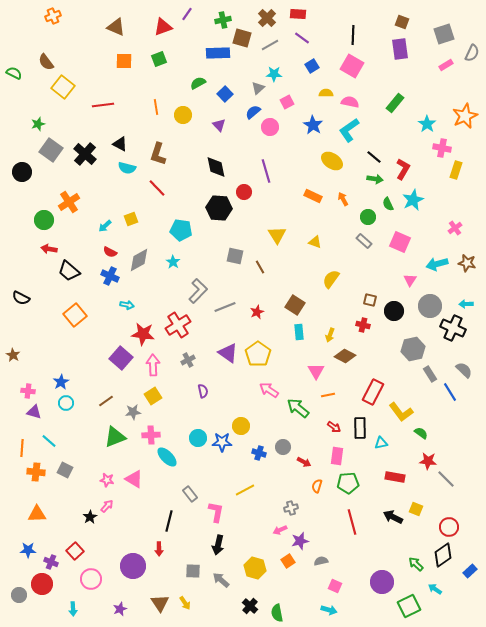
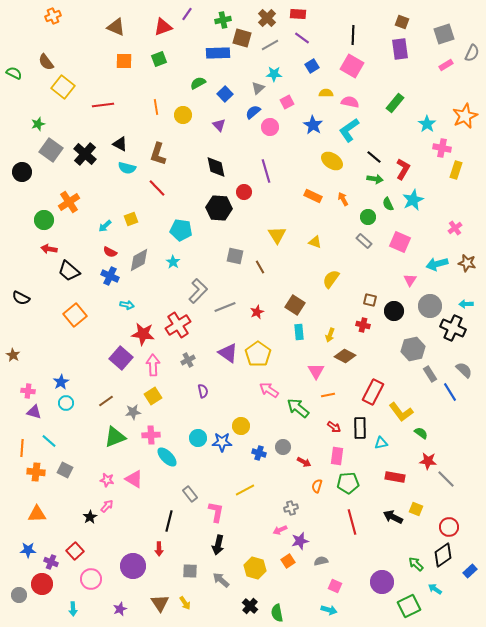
gray square at (193, 571): moved 3 px left
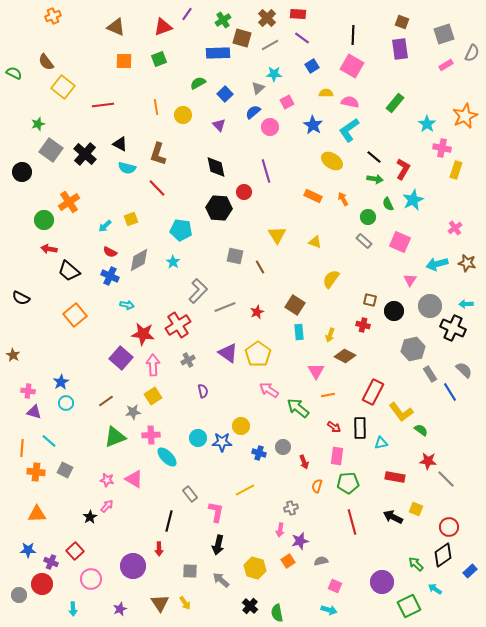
green cross at (223, 20): rotated 21 degrees counterclockwise
green semicircle at (421, 433): moved 3 px up
red arrow at (304, 462): rotated 40 degrees clockwise
pink arrow at (280, 530): rotated 56 degrees counterclockwise
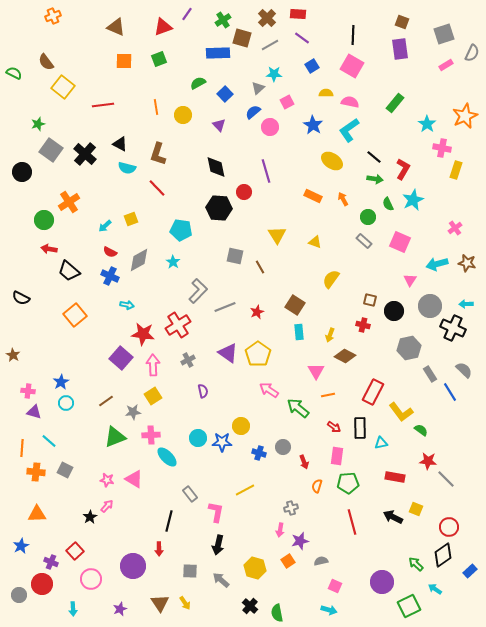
gray hexagon at (413, 349): moved 4 px left, 1 px up
blue star at (28, 550): moved 7 px left, 4 px up; rotated 28 degrees counterclockwise
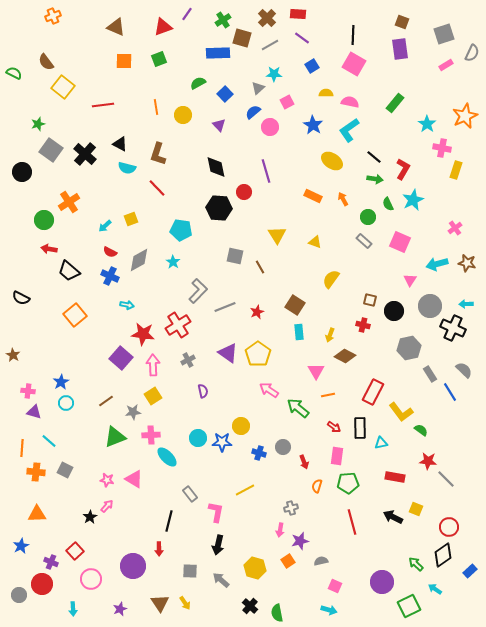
pink square at (352, 66): moved 2 px right, 2 px up
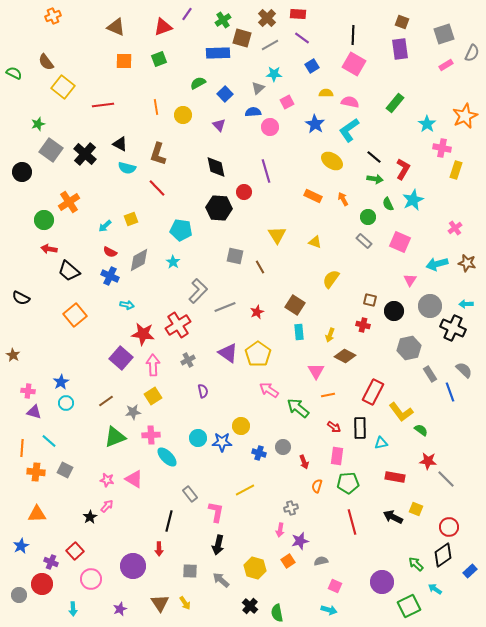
blue semicircle at (253, 112): rotated 35 degrees clockwise
blue star at (313, 125): moved 2 px right, 1 px up
blue line at (450, 392): rotated 12 degrees clockwise
